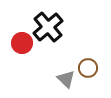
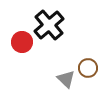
black cross: moved 1 px right, 2 px up
red circle: moved 1 px up
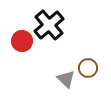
red circle: moved 1 px up
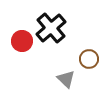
black cross: moved 2 px right, 3 px down
brown circle: moved 1 px right, 9 px up
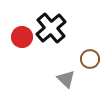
red circle: moved 4 px up
brown circle: moved 1 px right
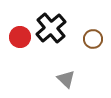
red circle: moved 2 px left
brown circle: moved 3 px right, 20 px up
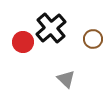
red circle: moved 3 px right, 5 px down
